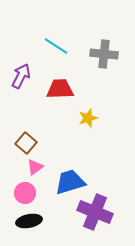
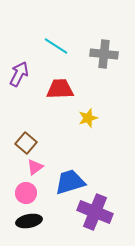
purple arrow: moved 2 px left, 2 px up
pink circle: moved 1 px right
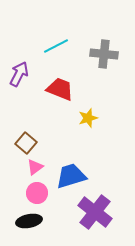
cyan line: rotated 60 degrees counterclockwise
red trapezoid: rotated 24 degrees clockwise
blue trapezoid: moved 1 px right, 6 px up
pink circle: moved 11 px right
purple cross: rotated 16 degrees clockwise
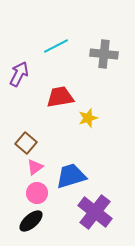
red trapezoid: moved 8 px down; rotated 32 degrees counterclockwise
black ellipse: moved 2 px right; rotated 30 degrees counterclockwise
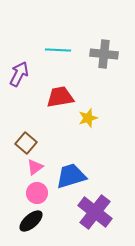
cyan line: moved 2 px right, 4 px down; rotated 30 degrees clockwise
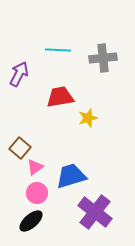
gray cross: moved 1 px left, 4 px down; rotated 12 degrees counterclockwise
brown square: moved 6 px left, 5 px down
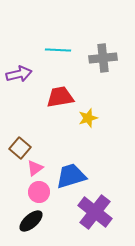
purple arrow: rotated 50 degrees clockwise
pink triangle: moved 1 px down
pink circle: moved 2 px right, 1 px up
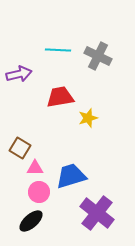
gray cross: moved 5 px left, 2 px up; rotated 32 degrees clockwise
brown square: rotated 10 degrees counterclockwise
pink triangle: rotated 36 degrees clockwise
purple cross: moved 2 px right, 1 px down
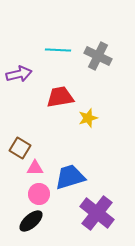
blue trapezoid: moved 1 px left, 1 px down
pink circle: moved 2 px down
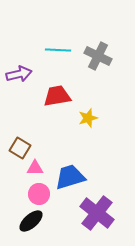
red trapezoid: moved 3 px left, 1 px up
